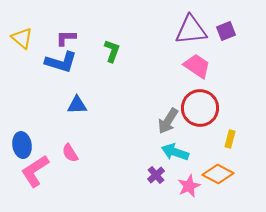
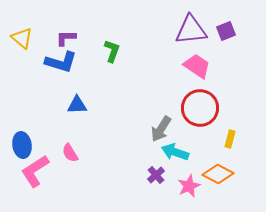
gray arrow: moved 7 px left, 8 px down
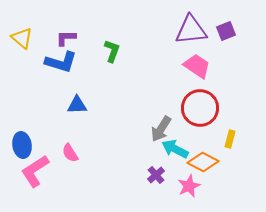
cyan arrow: moved 3 px up; rotated 8 degrees clockwise
orange diamond: moved 15 px left, 12 px up
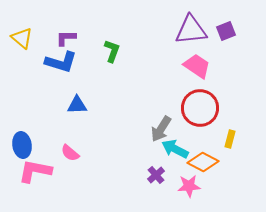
pink semicircle: rotated 18 degrees counterclockwise
pink L-shape: rotated 44 degrees clockwise
pink star: rotated 20 degrees clockwise
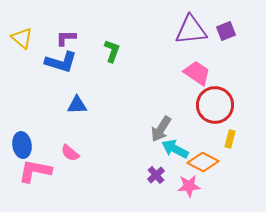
pink trapezoid: moved 7 px down
red circle: moved 15 px right, 3 px up
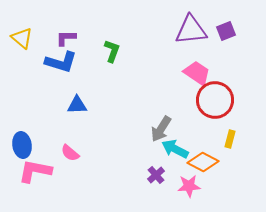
red circle: moved 5 px up
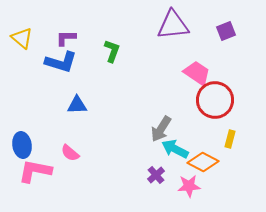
purple triangle: moved 18 px left, 5 px up
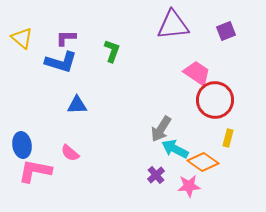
yellow rectangle: moved 2 px left, 1 px up
orange diamond: rotated 8 degrees clockwise
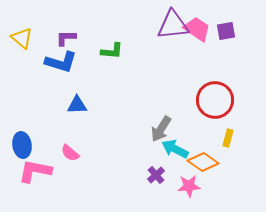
purple square: rotated 12 degrees clockwise
green L-shape: rotated 75 degrees clockwise
pink trapezoid: moved 44 px up
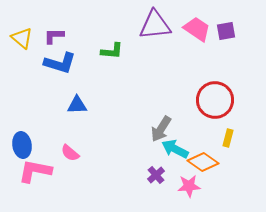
purple triangle: moved 18 px left
purple L-shape: moved 12 px left, 2 px up
blue L-shape: moved 1 px left, 1 px down
